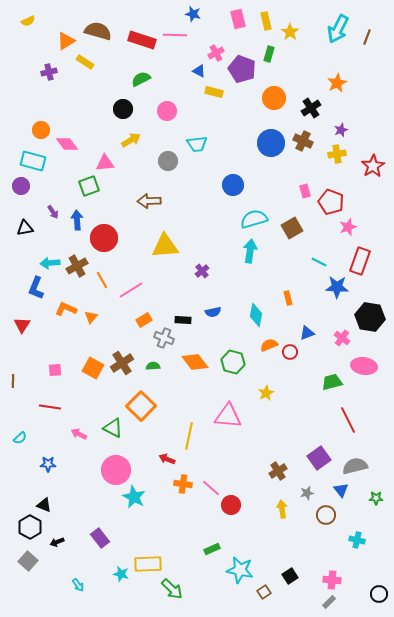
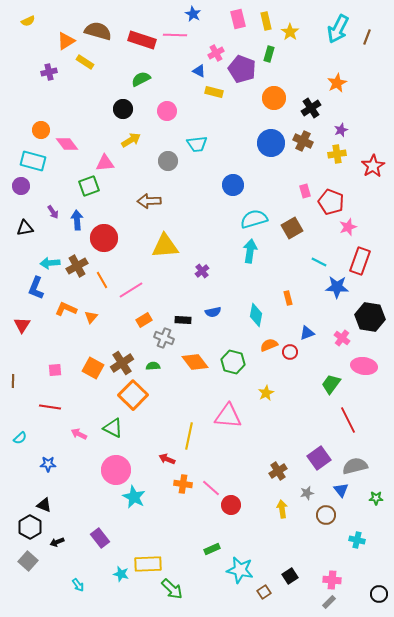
blue star at (193, 14): rotated 14 degrees clockwise
green trapezoid at (332, 382): moved 1 px left, 2 px down; rotated 40 degrees counterclockwise
orange square at (141, 406): moved 8 px left, 11 px up
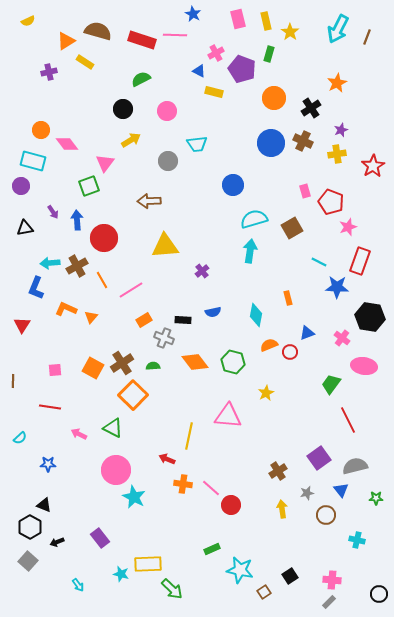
pink triangle at (105, 163): rotated 48 degrees counterclockwise
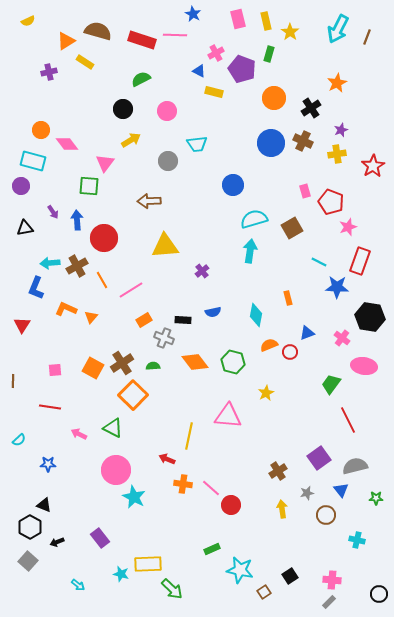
green square at (89, 186): rotated 25 degrees clockwise
cyan semicircle at (20, 438): moved 1 px left, 2 px down
cyan arrow at (78, 585): rotated 16 degrees counterclockwise
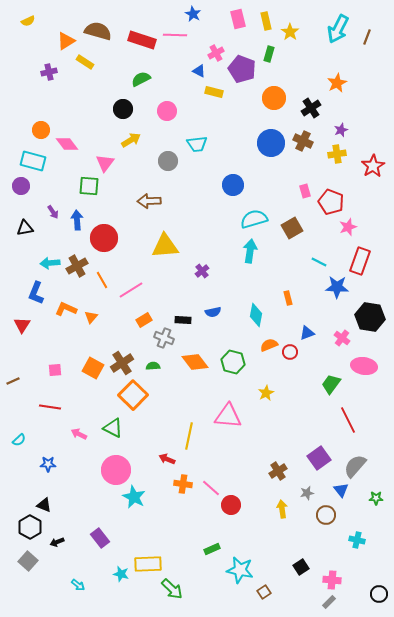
blue L-shape at (36, 288): moved 5 px down
brown line at (13, 381): rotated 64 degrees clockwise
gray semicircle at (355, 466): rotated 35 degrees counterclockwise
black square at (290, 576): moved 11 px right, 9 px up
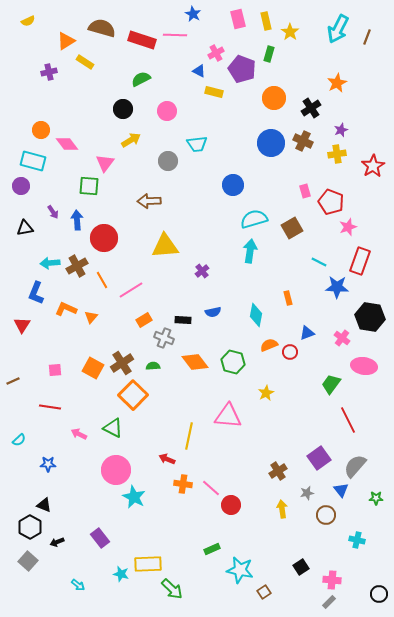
brown semicircle at (98, 31): moved 4 px right, 3 px up
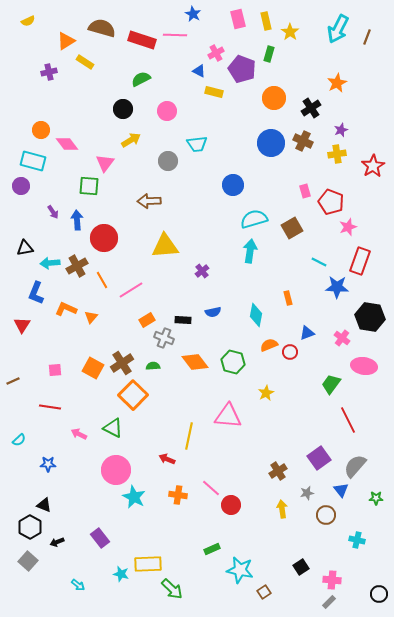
black triangle at (25, 228): moved 20 px down
orange rectangle at (144, 320): moved 3 px right
orange cross at (183, 484): moved 5 px left, 11 px down
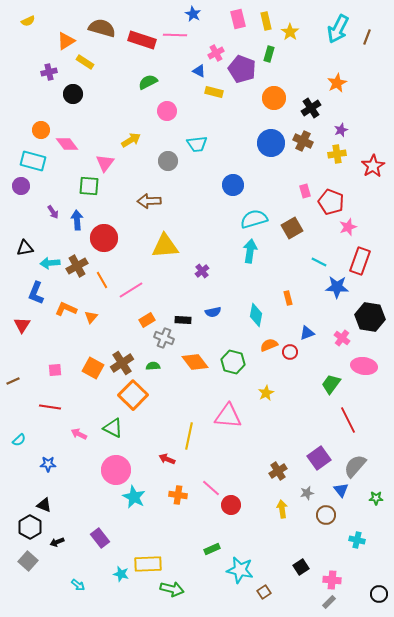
green semicircle at (141, 79): moved 7 px right, 3 px down
black circle at (123, 109): moved 50 px left, 15 px up
green arrow at (172, 589): rotated 30 degrees counterclockwise
